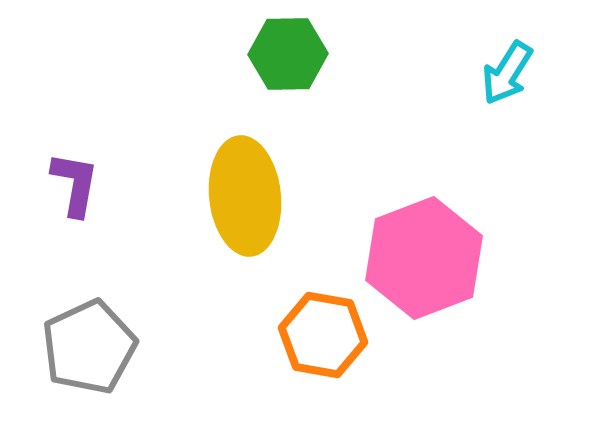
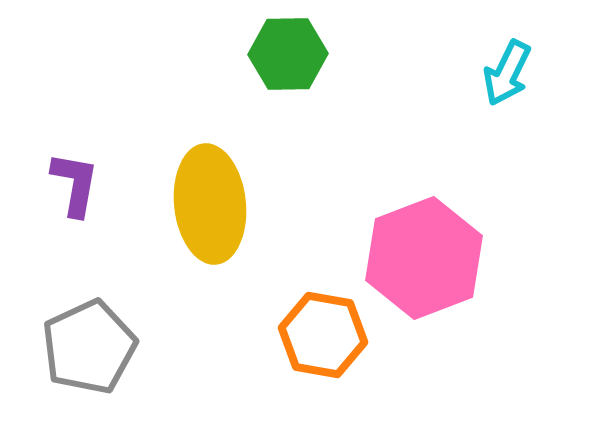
cyan arrow: rotated 6 degrees counterclockwise
yellow ellipse: moved 35 px left, 8 px down
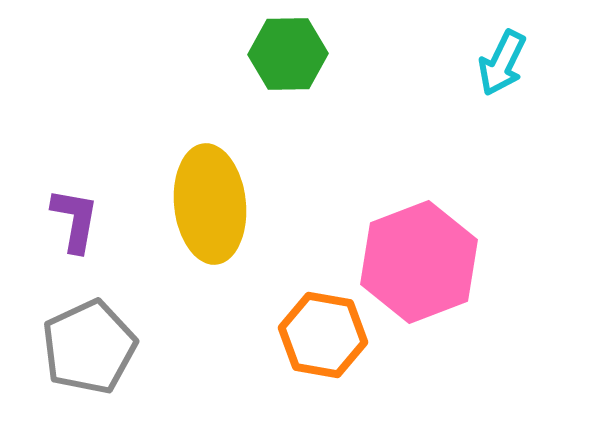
cyan arrow: moved 5 px left, 10 px up
purple L-shape: moved 36 px down
pink hexagon: moved 5 px left, 4 px down
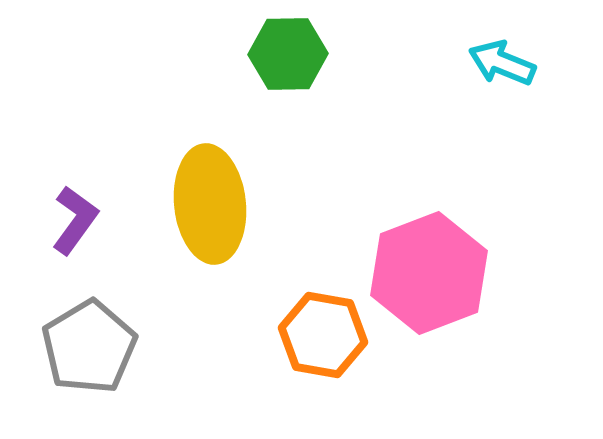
cyan arrow: rotated 86 degrees clockwise
purple L-shape: rotated 26 degrees clockwise
pink hexagon: moved 10 px right, 11 px down
gray pentagon: rotated 6 degrees counterclockwise
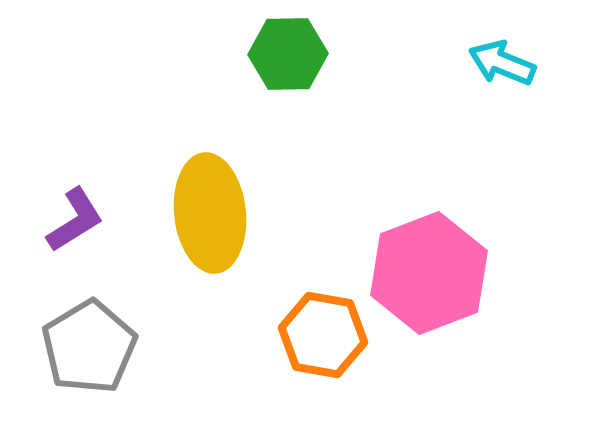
yellow ellipse: moved 9 px down
purple L-shape: rotated 22 degrees clockwise
